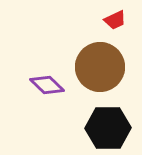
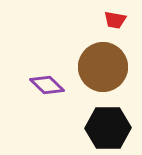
red trapezoid: rotated 35 degrees clockwise
brown circle: moved 3 px right
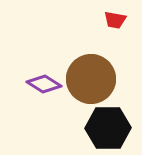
brown circle: moved 12 px left, 12 px down
purple diamond: moved 3 px left, 1 px up; rotated 12 degrees counterclockwise
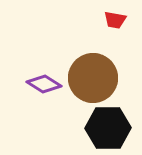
brown circle: moved 2 px right, 1 px up
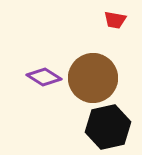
purple diamond: moved 7 px up
black hexagon: moved 1 px up; rotated 12 degrees counterclockwise
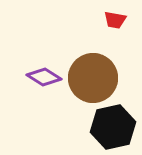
black hexagon: moved 5 px right
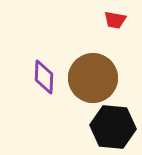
purple diamond: rotated 60 degrees clockwise
black hexagon: rotated 18 degrees clockwise
